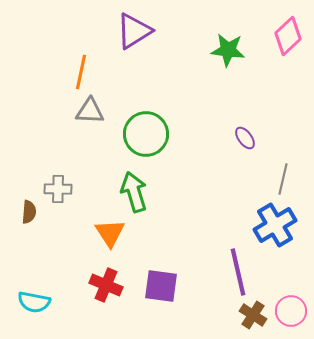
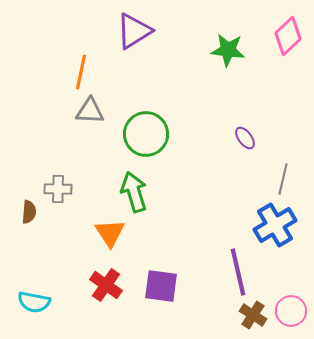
red cross: rotated 12 degrees clockwise
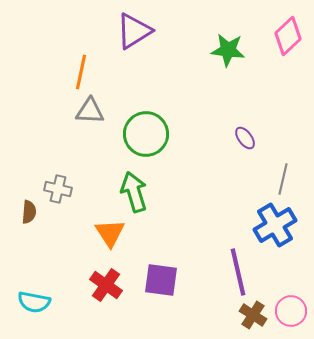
gray cross: rotated 12 degrees clockwise
purple square: moved 6 px up
